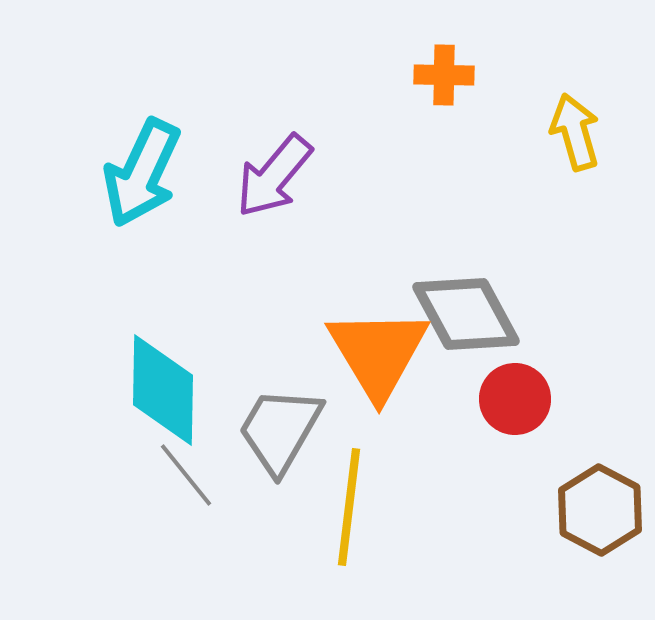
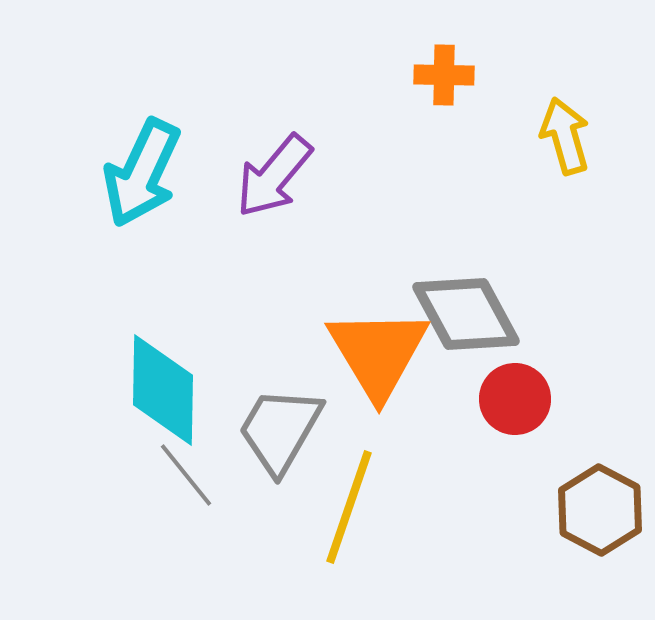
yellow arrow: moved 10 px left, 4 px down
yellow line: rotated 12 degrees clockwise
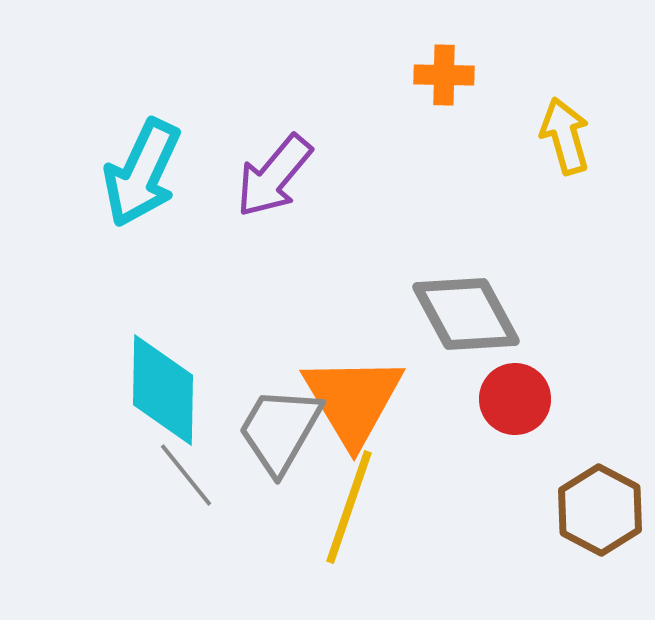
orange triangle: moved 25 px left, 47 px down
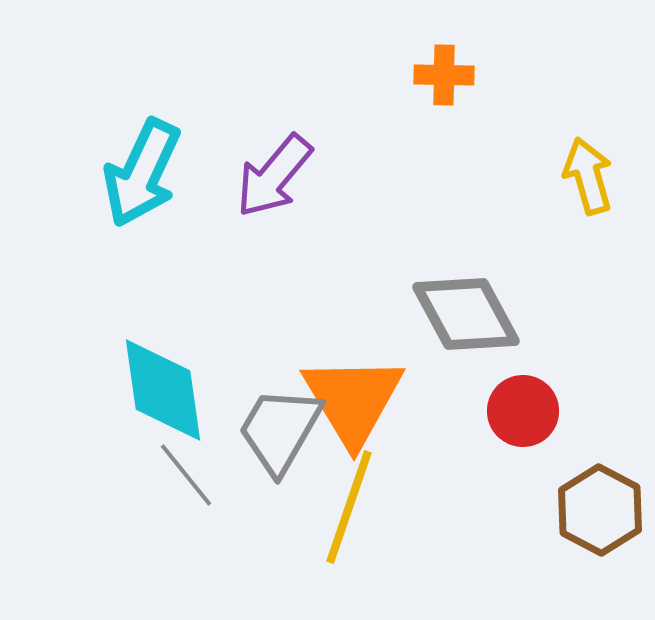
yellow arrow: moved 23 px right, 40 px down
cyan diamond: rotated 9 degrees counterclockwise
red circle: moved 8 px right, 12 px down
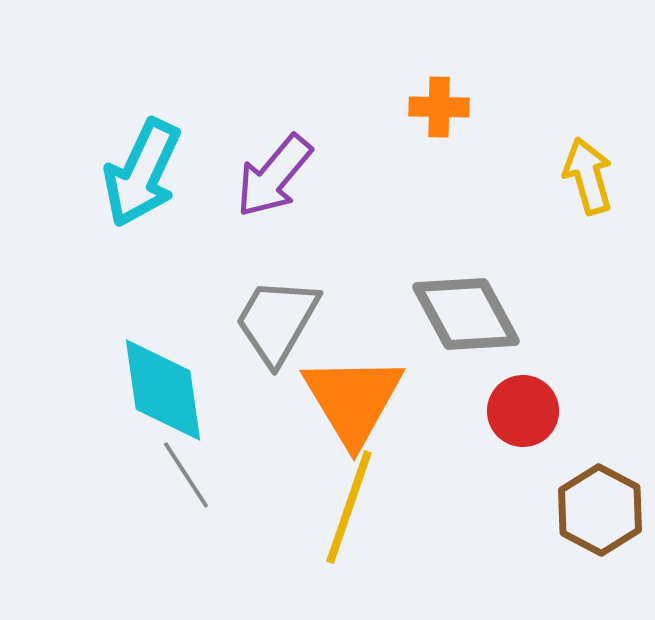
orange cross: moved 5 px left, 32 px down
gray trapezoid: moved 3 px left, 109 px up
gray line: rotated 6 degrees clockwise
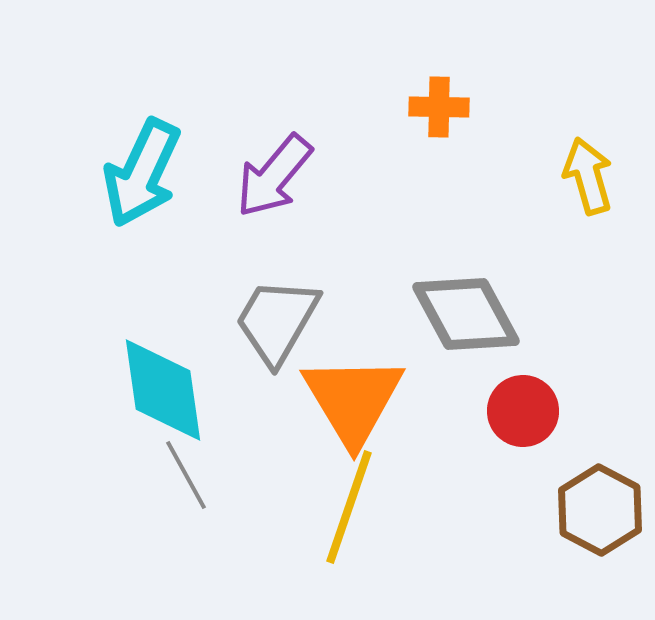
gray line: rotated 4 degrees clockwise
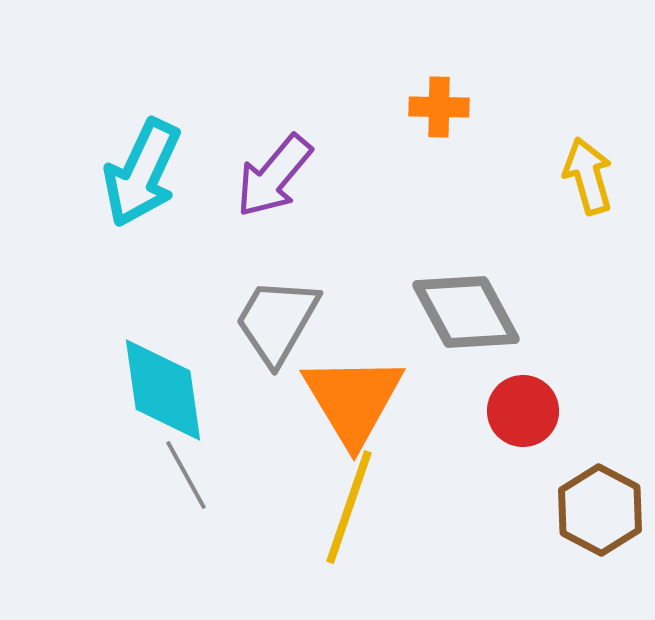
gray diamond: moved 2 px up
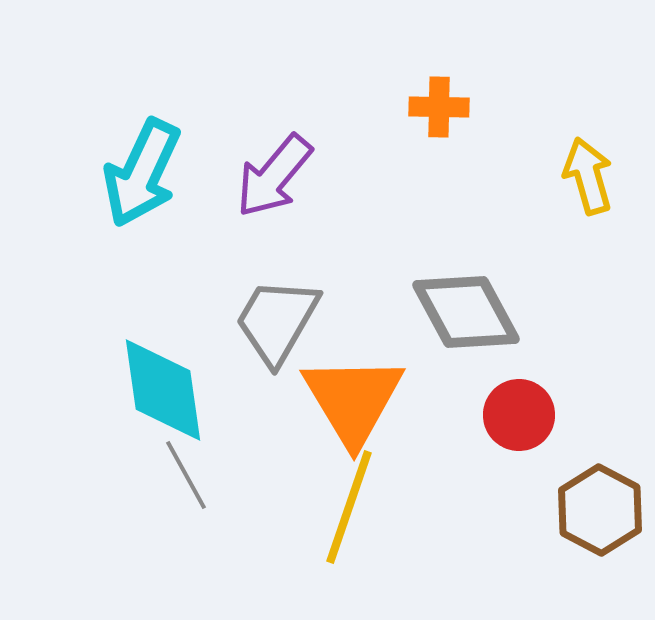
red circle: moved 4 px left, 4 px down
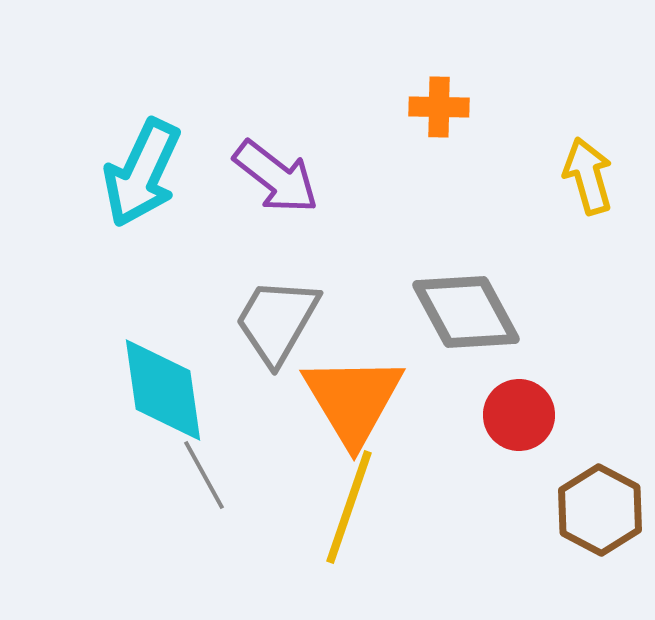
purple arrow: moved 2 px right, 1 px down; rotated 92 degrees counterclockwise
gray line: moved 18 px right
